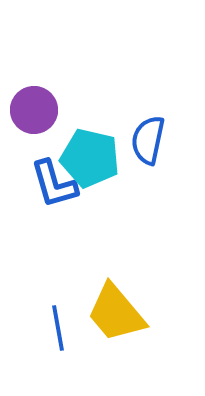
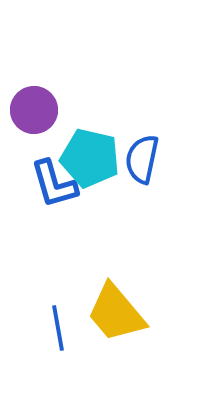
blue semicircle: moved 6 px left, 19 px down
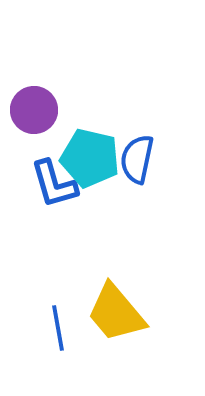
blue semicircle: moved 5 px left
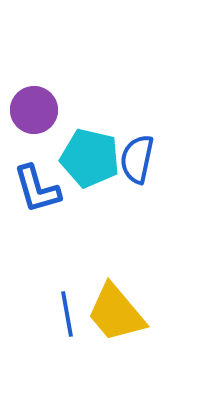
blue L-shape: moved 17 px left, 5 px down
blue line: moved 9 px right, 14 px up
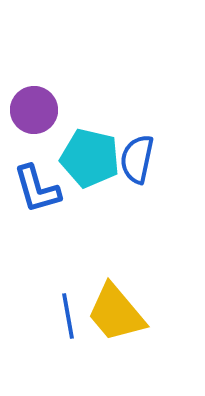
blue line: moved 1 px right, 2 px down
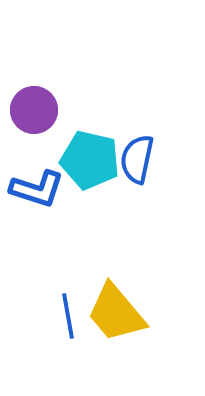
cyan pentagon: moved 2 px down
blue L-shape: rotated 56 degrees counterclockwise
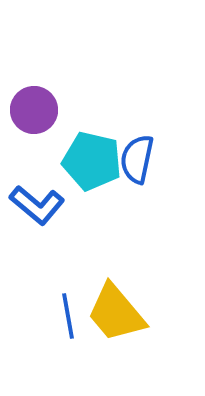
cyan pentagon: moved 2 px right, 1 px down
blue L-shape: moved 16 px down; rotated 22 degrees clockwise
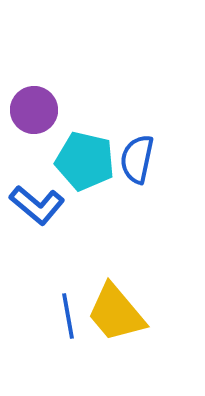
cyan pentagon: moved 7 px left
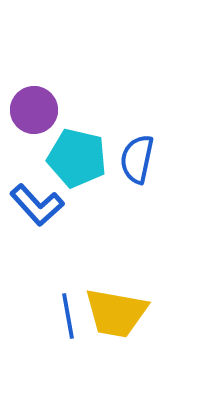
cyan pentagon: moved 8 px left, 3 px up
blue L-shape: rotated 8 degrees clockwise
yellow trapezoid: rotated 40 degrees counterclockwise
